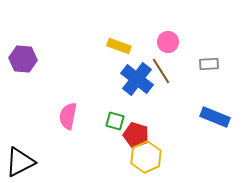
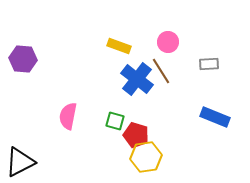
yellow hexagon: rotated 16 degrees clockwise
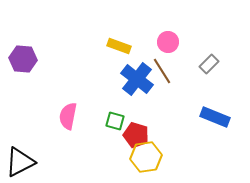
gray rectangle: rotated 42 degrees counterclockwise
brown line: moved 1 px right
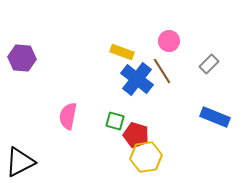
pink circle: moved 1 px right, 1 px up
yellow rectangle: moved 3 px right, 6 px down
purple hexagon: moved 1 px left, 1 px up
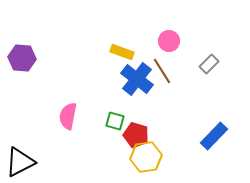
blue rectangle: moved 1 px left, 19 px down; rotated 68 degrees counterclockwise
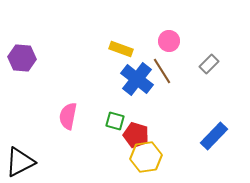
yellow rectangle: moved 1 px left, 3 px up
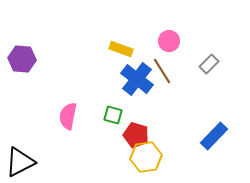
purple hexagon: moved 1 px down
green square: moved 2 px left, 6 px up
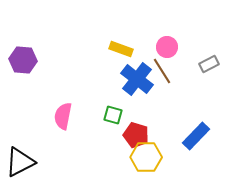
pink circle: moved 2 px left, 6 px down
purple hexagon: moved 1 px right, 1 px down
gray rectangle: rotated 18 degrees clockwise
pink semicircle: moved 5 px left
blue rectangle: moved 18 px left
yellow hexagon: rotated 8 degrees clockwise
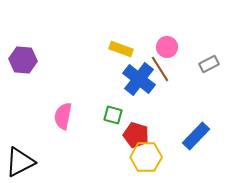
brown line: moved 2 px left, 2 px up
blue cross: moved 2 px right
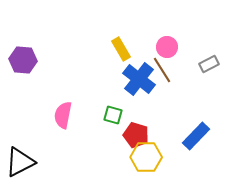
yellow rectangle: rotated 40 degrees clockwise
brown line: moved 2 px right, 1 px down
pink semicircle: moved 1 px up
